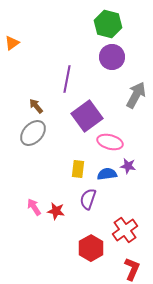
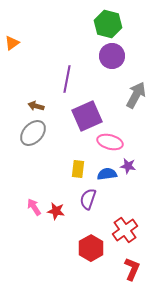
purple circle: moved 1 px up
brown arrow: rotated 35 degrees counterclockwise
purple square: rotated 12 degrees clockwise
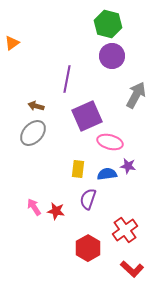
red hexagon: moved 3 px left
red L-shape: rotated 110 degrees clockwise
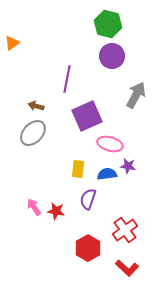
pink ellipse: moved 2 px down
red L-shape: moved 5 px left, 1 px up
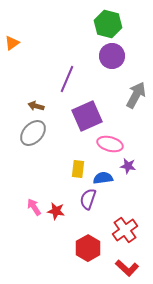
purple line: rotated 12 degrees clockwise
blue semicircle: moved 4 px left, 4 px down
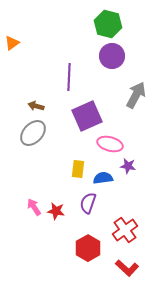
purple line: moved 2 px right, 2 px up; rotated 20 degrees counterclockwise
purple semicircle: moved 4 px down
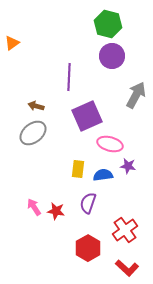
gray ellipse: rotated 8 degrees clockwise
blue semicircle: moved 3 px up
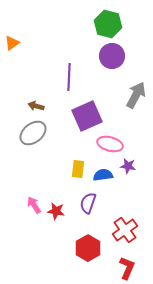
pink arrow: moved 2 px up
red L-shape: rotated 110 degrees counterclockwise
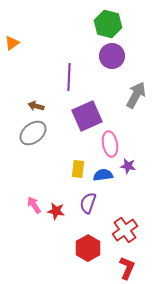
pink ellipse: rotated 65 degrees clockwise
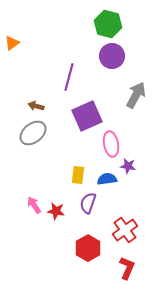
purple line: rotated 12 degrees clockwise
pink ellipse: moved 1 px right
yellow rectangle: moved 6 px down
blue semicircle: moved 4 px right, 4 px down
